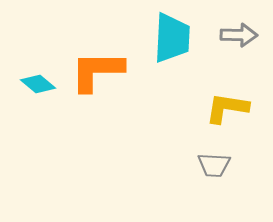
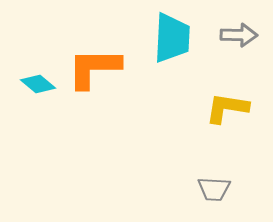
orange L-shape: moved 3 px left, 3 px up
gray trapezoid: moved 24 px down
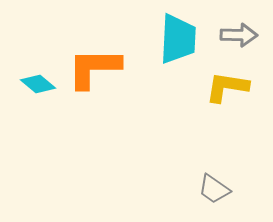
cyan trapezoid: moved 6 px right, 1 px down
yellow L-shape: moved 21 px up
gray trapezoid: rotated 32 degrees clockwise
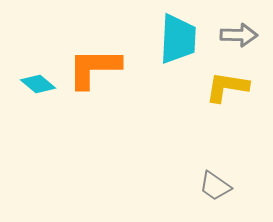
gray trapezoid: moved 1 px right, 3 px up
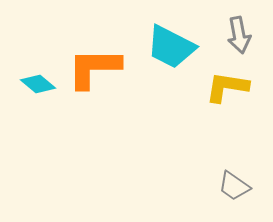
gray arrow: rotated 78 degrees clockwise
cyan trapezoid: moved 7 px left, 8 px down; rotated 114 degrees clockwise
gray trapezoid: moved 19 px right
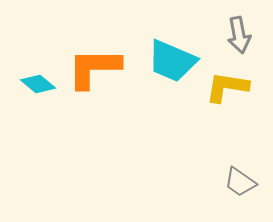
cyan trapezoid: moved 1 px right, 14 px down; rotated 4 degrees counterclockwise
gray trapezoid: moved 6 px right, 4 px up
